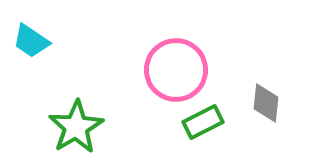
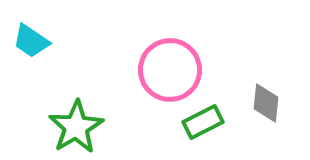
pink circle: moved 6 px left
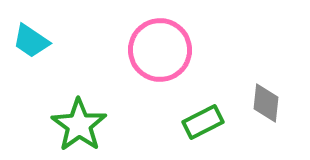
pink circle: moved 10 px left, 20 px up
green star: moved 3 px right, 2 px up; rotated 6 degrees counterclockwise
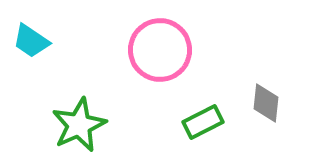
green star: rotated 12 degrees clockwise
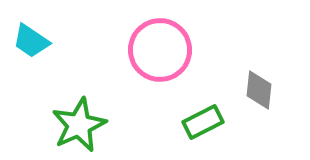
gray diamond: moved 7 px left, 13 px up
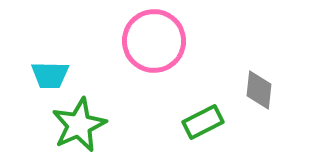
cyan trapezoid: moved 19 px right, 34 px down; rotated 33 degrees counterclockwise
pink circle: moved 6 px left, 9 px up
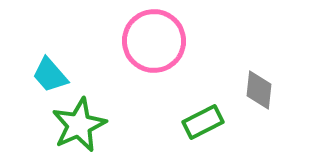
cyan trapezoid: rotated 48 degrees clockwise
